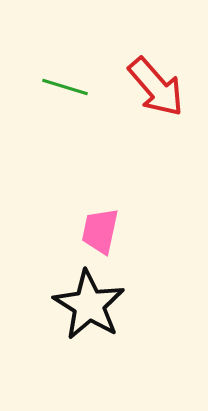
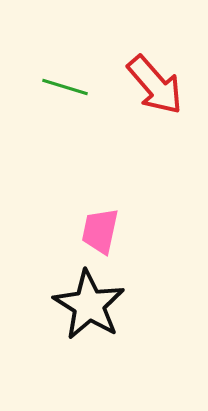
red arrow: moved 1 px left, 2 px up
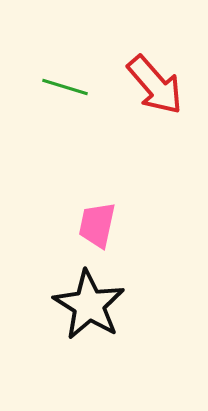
pink trapezoid: moved 3 px left, 6 px up
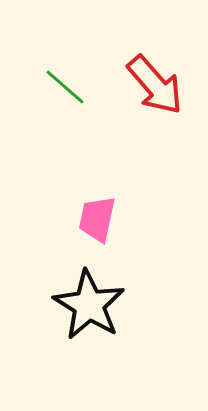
green line: rotated 24 degrees clockwise
pink trapezoid: moved 6 px up
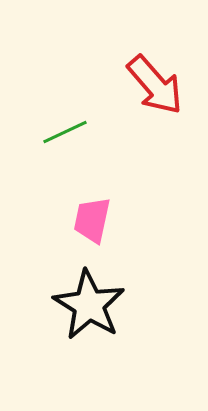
green line: moved 45 px down; rotated 66 degrees counterclockwise
pink trapezoid: moved 5 px left, 1 px down
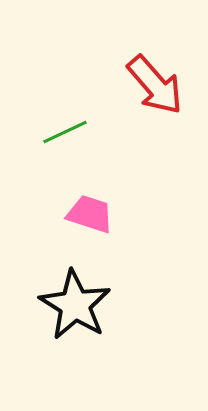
pink trapezoid: moved 2 px left, 6 px up; rotated 96 degrees clockwise
black star: moved 14 px left
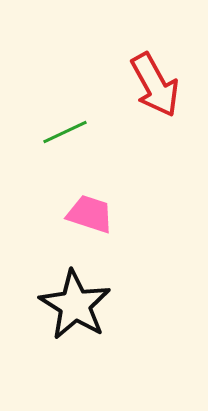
red arrow: rotated 12 degrees clockwise
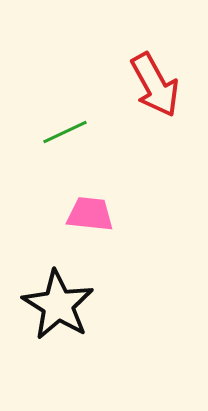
pink trapezoid: rotated 12 degrees counterclockwise
black star: moved 17 px left
